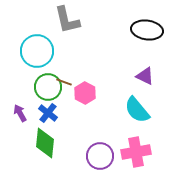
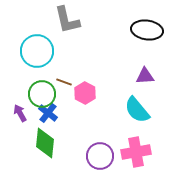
purple triangle: rotated 30 degrees counterclockwise
green circle: moved 6 px left, 7 px down
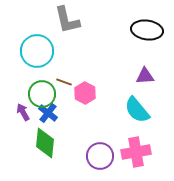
purple arrow: moved 3 px right, 1 px up
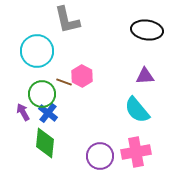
pink hexagon: moved 3 px left, 17 px up
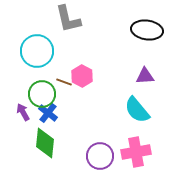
gray L-shape: moved 1 px right, 1 px up
